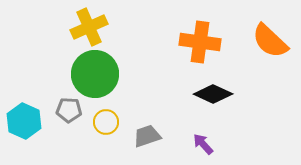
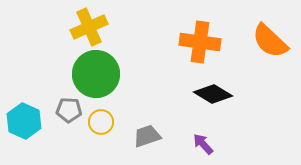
green circle: moved 1 px right
black diamond: rotated 6 degrees clockwise
yellow circle: moved 5 px left
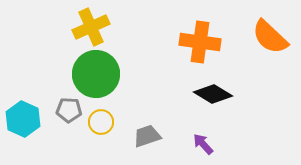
yellow cross: moved 2 px right
orange semicircle: moved 4 px up
cyan hexagon: moved 1 px left, 2 px up
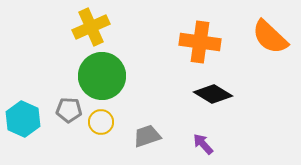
green circle: moved 6 px right, 2 px down
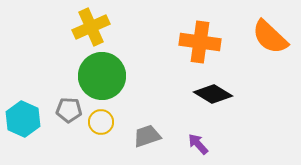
purple arrow: moved 5 px left
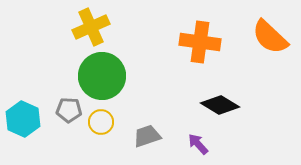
black diamond: moved 7 px right, 11 px down
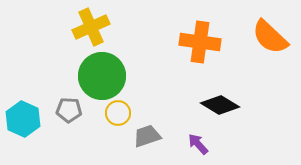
yellow circle: moved 17 px right, 9 px up
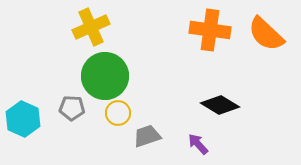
orange semicircle: moved 4 px left, 3 px up
orange cross: moved 10 px right, 12 px up
green circle: moved 3 px right
gray pentagon: moved 3 px right, 2 px up
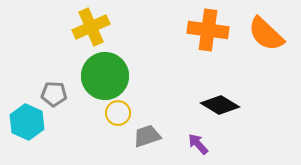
orange cross: moved 2 px left
gray pentagon: moved 18 px left, 14 px up
cyan hexagon: moved 4 px right, 3 px down
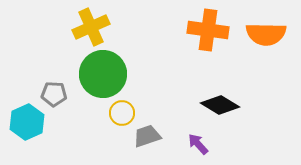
orange semicircle: rotated 42 degrees counterclockwise
green circle: moved 2 px left, 2 px up
yellow circle: moved 4 px right
cyan hexagon: rotated 12 degrees clockwise
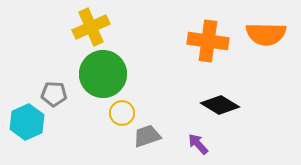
orange cross: moved 11 px down
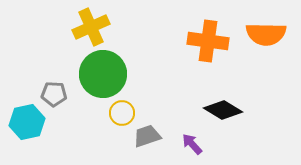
black diamond: moved 3 px right, 5 px down
cyan hexagon: rotated 12 degrees clockwise
purple arrow: moved 6 px left
